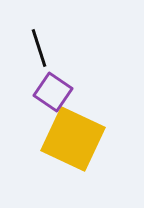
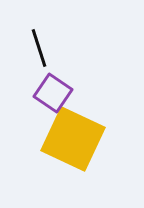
purple square: moved 1 px down
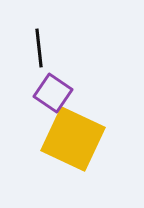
black line: rotated 12 degrees clockwise
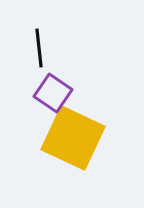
yellow square: moved 1 px up
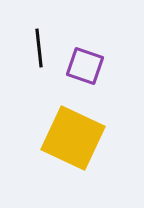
purple square: moved 32 px right, 27 px up; rotated 15 degrees counterclockwise
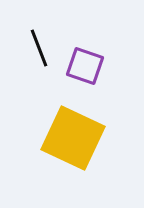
black line: rotated 15 degrees counterclockwise
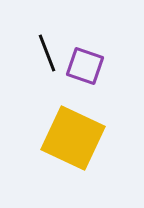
black line: moved 8 px right, 5 px down
